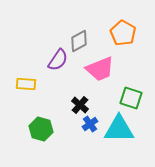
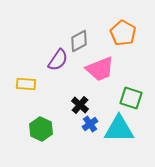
green hexagon: rotated 10 degrees clockwise
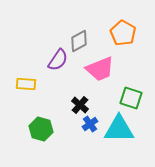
green hexagon: rotated 10 degrees counterclockwise
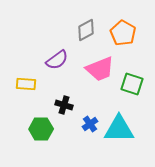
gray diamond: moved 7 px right, 11 px up
purple semicircle: moved 1 px left; rotated 20 degrees clockwise
green square: moved 1 px right, 14 px up
black cross: moved 16 px left; rotated 24 degrees counterclockwise
green hexagon: rotated 15 degrees counterclockwise
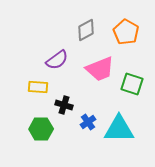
orange pentagon: moved 3 px right, 1 px up
yellow rectangle: moved 12 px right, 3 px down
blue cross: moved 2 px left, 2 px up
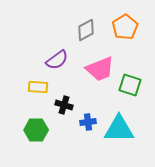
orange pentagon: moved 1 px left, 5 px up; rotated 10 degrees clockwise
green square: moved 2 px left, 1 px down
blue cross: rotated 28 degrees clockwise
green hexagon: moved 5 px left, 1 px down
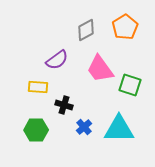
pink trapezoid: rotated 76 degrees clockwise
blue cross: moved 4 px left, 5 px down; rotated 35 degrees counterclockwise
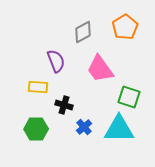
gray diamond: moved 3 px left, 2 px down
purple semicircle: moved 1 px left, 1 px down; rotated 75 degrees counterclockwise
green square: moved 1 px left, 12 px down
green hexagon: moved 1 px up
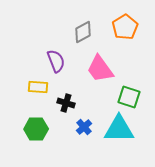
black cross: moved 2 px right, 2 px up
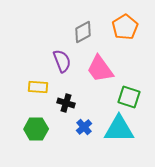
purple semicircle: moved 6 px right
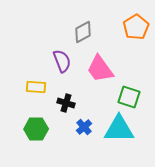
orange pentagon: moved 11 px right
yellow rectangle: moved 2 px left
